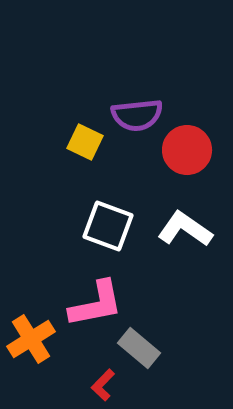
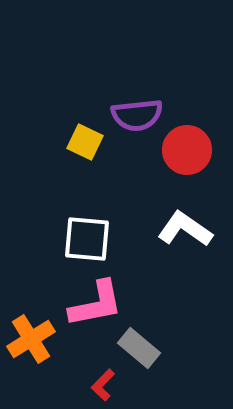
white square: moved 21 px left, 13 px down; rotated 15 degrees counterclockwise
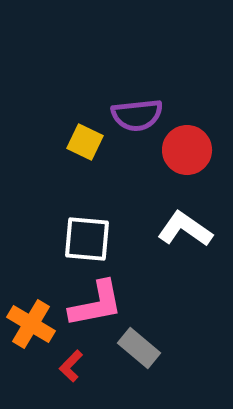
orange cross: moved 15 px up; rotated 27 degrees counterclockwise
red L-shape: moved 32 px left, 19 px up
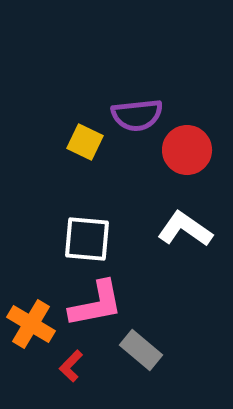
gray rectangle: moved 2 px right, 2 px down
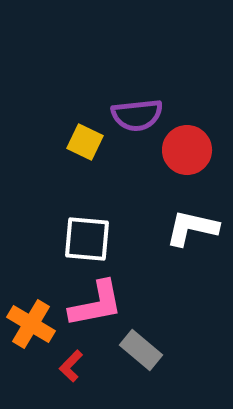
white L-shape: moved 7 px right, 1 px up; rotated 22 degrees counterclockwise
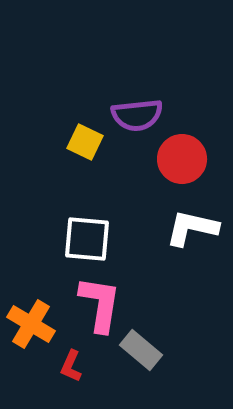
red circle: moved 5 px left, 9 px down
pink L-shape: moved 4 px right; rotated 70 degrees counterclockwise
red L-shape: rotated 20 degrees counterclockwise
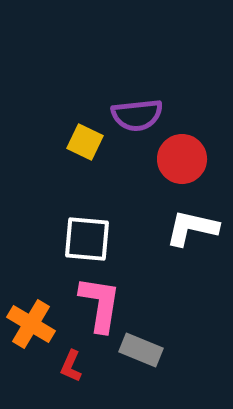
gray rectangle: rotated 18 degrees counterclockwise
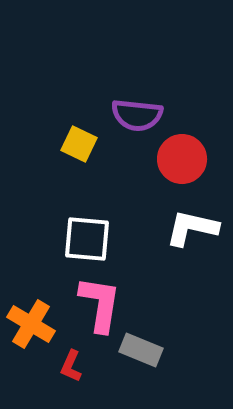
purple semicircle: rotated 12 degrees clockwise
yellow square: moved 6 px left, 2 px down
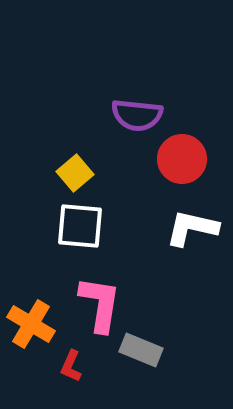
yellow square: moved 4 px left, 29 px down; rotated 24 degrees clockwise
white square: moved 7 px left, 13 px up
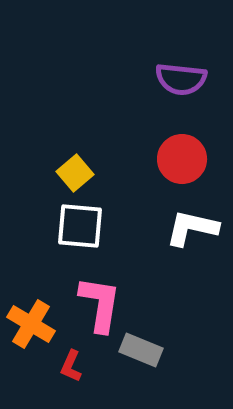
purple semicircle: moved 44 px right, 36 px up
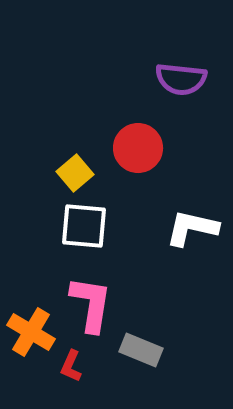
red circle: moved 44 px left, 11 px up
white square: moved 4 px right
pink L-shape: moved 9 px left
orange cross: moved 8 px down
